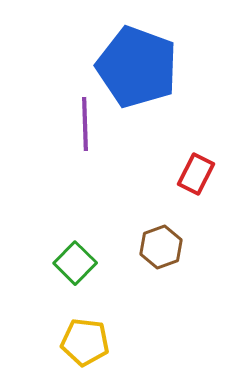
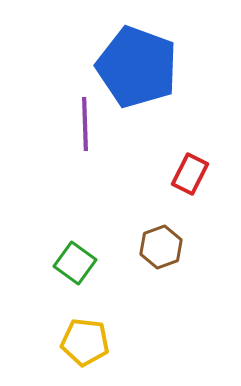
red rectangle: moved 6 px left
green square: rotated 9 degrees counterclockwise
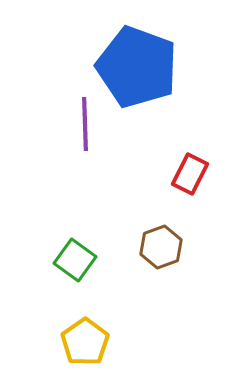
green square: moved 3 px up
yellow pentagon: rotated 30 degrees clockwise
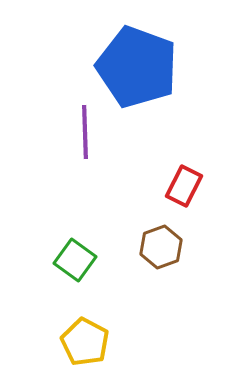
purple line: moved 8 px down
red rectangle: moved 6 px left, 12 px down
yellow pentagon: rotated 9 degrees counterclockwise
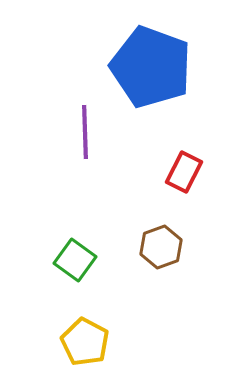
blue pentagon: moved 14 px right
red rectangle: moved 14 px up
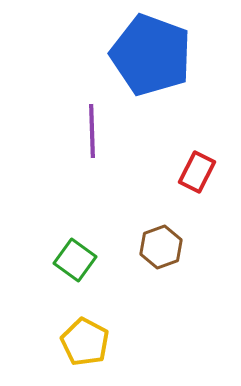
blue pentagon: moved 12 px up
purple line: moved 7 px right, 1 px up
red rectangle: moved 13 px right
